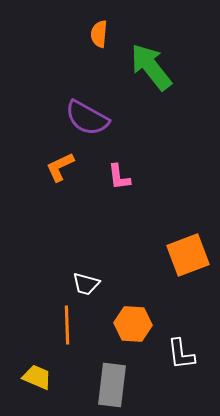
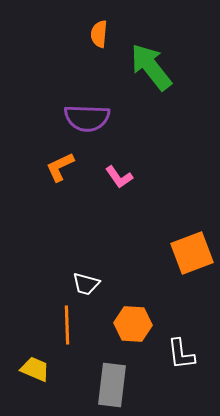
purple semicircle: rotated 27 degrees counterclockwise
pink L-shape: rotated 28 degrees counterclockwise
orange square: moved 4 px right, 2 px up
yellow trapezoid: moved 2 px left, 8 px up
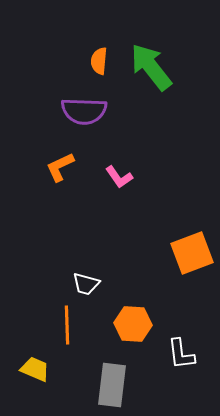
orange semicircle: moved 27 px down
purple semicircle: moved 3 px left, 7 px up
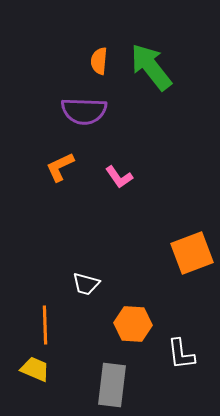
orange line: moved 22 px left
